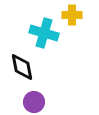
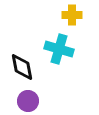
cyan cross: moved 15 px right, 16 px down
purple circle: moved 6 px left, 1 px up
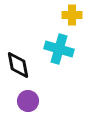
black diamond: moved 4 px left, 2 px up
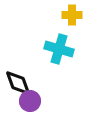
black diamond: moved 18 px down; rotated 8 degrees counterclockwise
purple circle: moved 2 px right
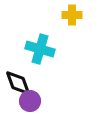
cyan cross: moved 19 px left
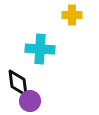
cyan cross: rotated 12 degrees counterclockwise
black diamond: rotated 12 degrees clockwise
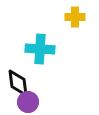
yellow cross: moved 3 px right, 2 px down
purple circle: moved 2 px left, 1 px down
